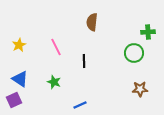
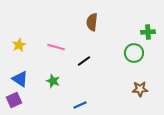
pink line: rotated 48 degrees counterclockwise
black line: rotated 56 degrees clockwise
green star: moved 1 px left, 1 px up
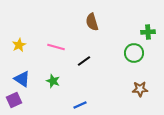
brown semicircle: rotated 24 degrees counterclockwise
blue triangle: moved 2 px right
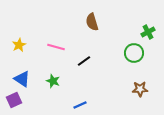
green cross: rotated 24 degrees counterclockwise
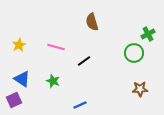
green cross: moved 2 px down
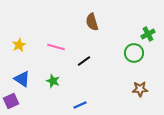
purple square: moved 3 px left, 1 px down
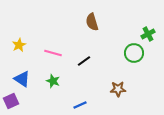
pink line: moved 3 px left, 6 px down
brown star: moved 22 px left
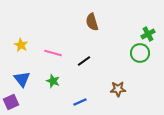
yellow star: moved 2 px right; rotated 16 degrees counterclockwise
green circle: moved 6 px right
blue triangle: rotated 18 degrees clockwise
purple square: moved 1 px down
blue line: moved 3 px up
